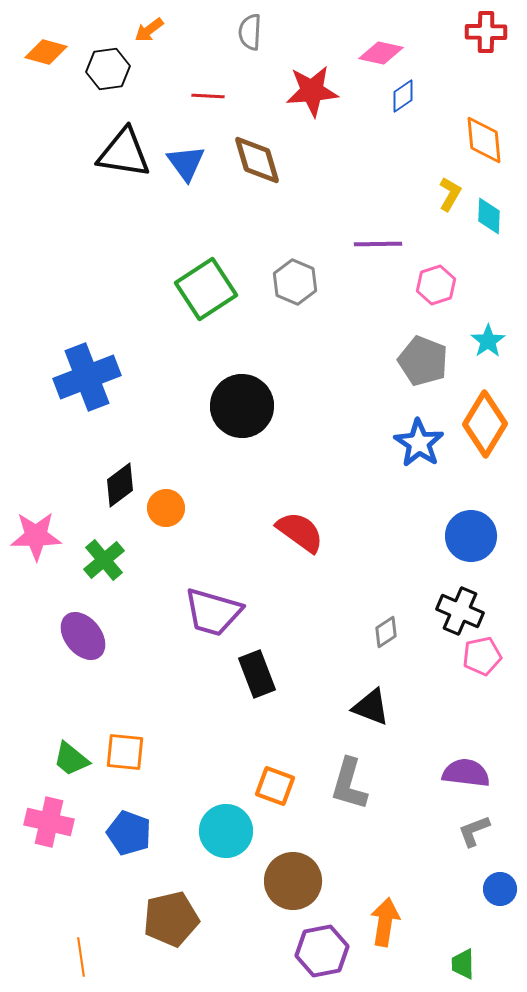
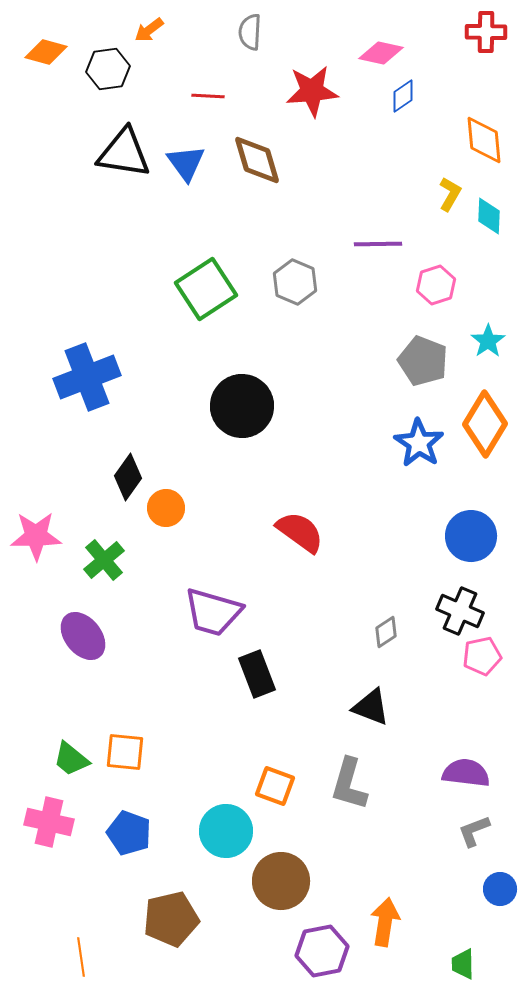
black diamond at (120, 485): moved 8 px right, 8 px up; rotated 18 degrees counterclockwise
brown circle at (293, 881): moved 12 px left
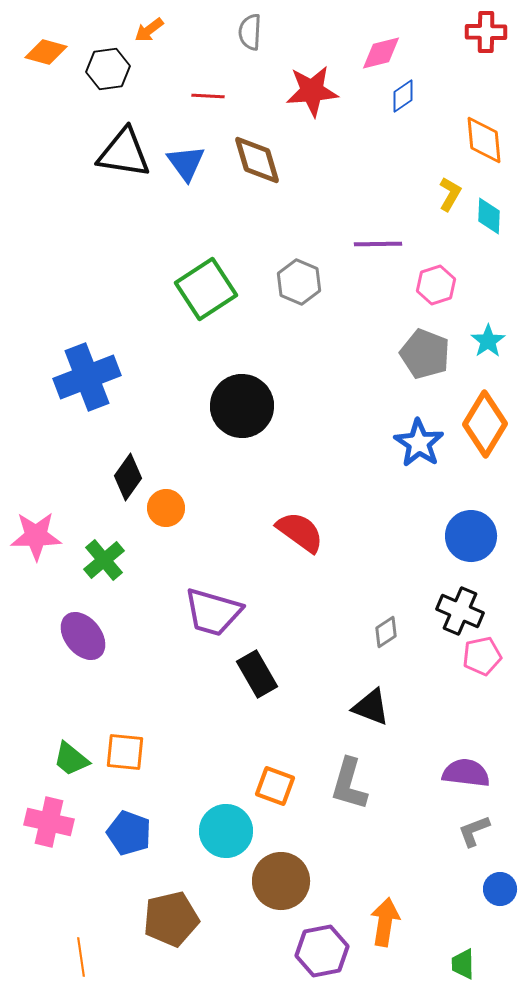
pink diamond at (381, 53): rotated 27 degrees counterclockwise
gray hexagon at (295, 282): moved 4 px right
gray pentagon at (423, 361): moved 2 px right, 7 px up
black rectangle at (257, 674): rotated 9 degrees counterclockwise
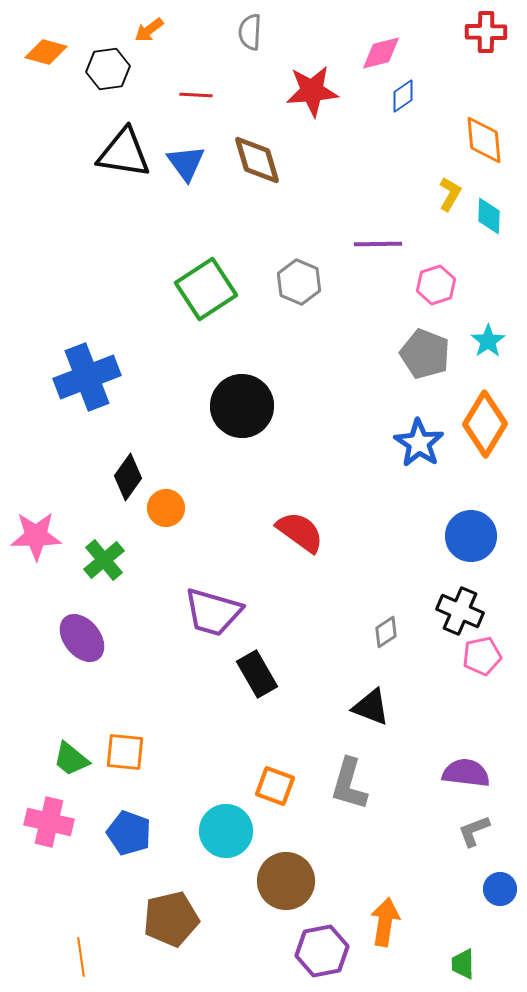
red line at (208, 96): moved 12 px left, 1 px up
purple ellipse at (83, 636): moved 1 px left, 2 px down
brown circle at (281, 881): moved 5 px right
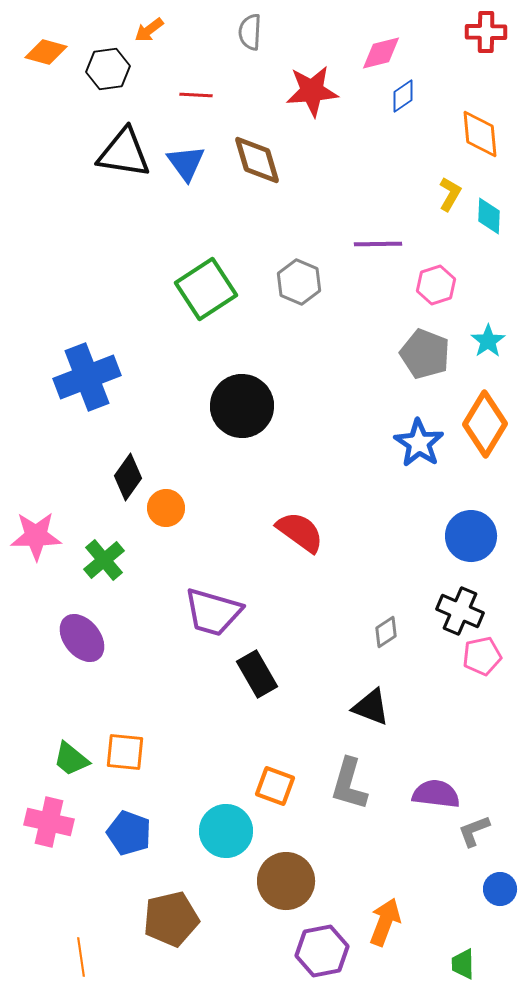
orange diamond at (484, 140): moved 4 px left, 6 px up
purple semicircle at (466, 773): moved 30 px left, 21 px down
orange arrow at (385, 922): rotated 12 degrees clockwise
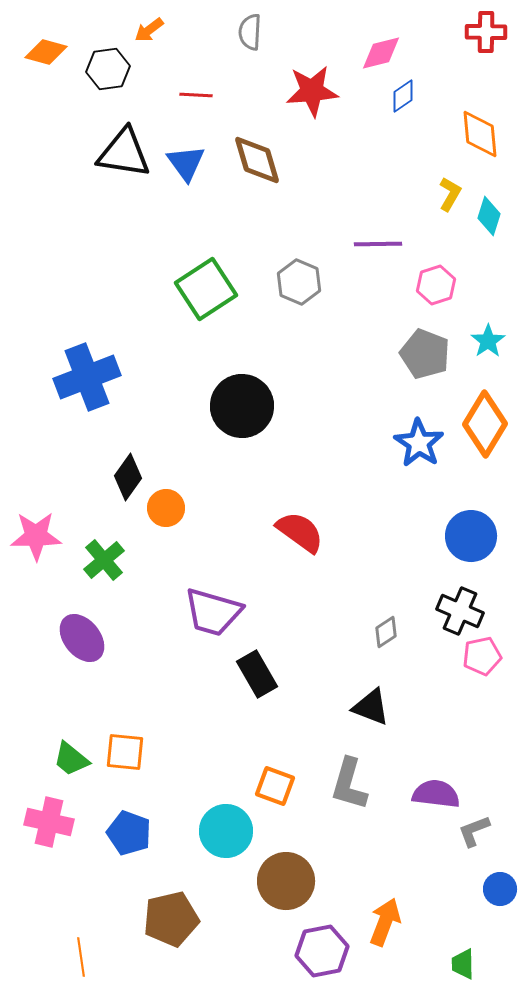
cyan diamond at (489, 216): rotated 15 degrees clockwise
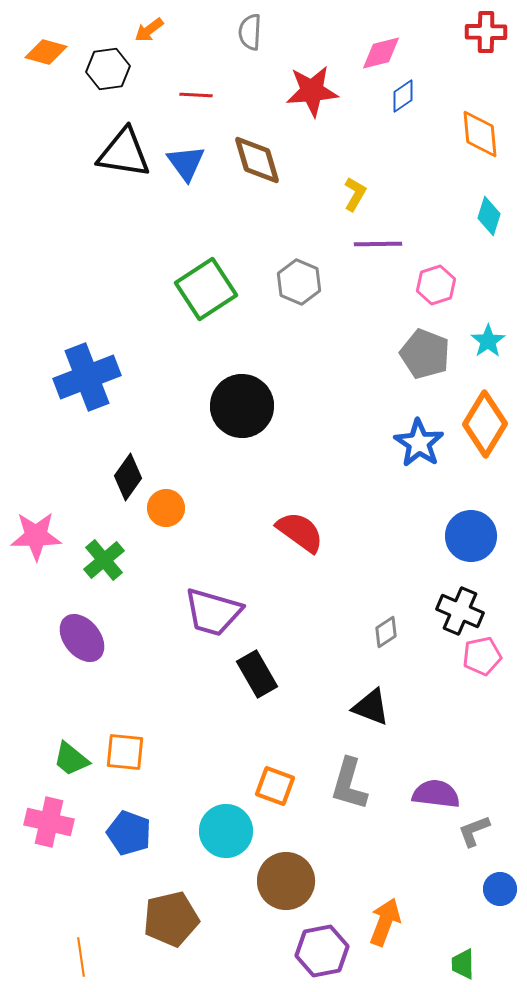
yellow L-shape at (450, 194): moved 95 px left
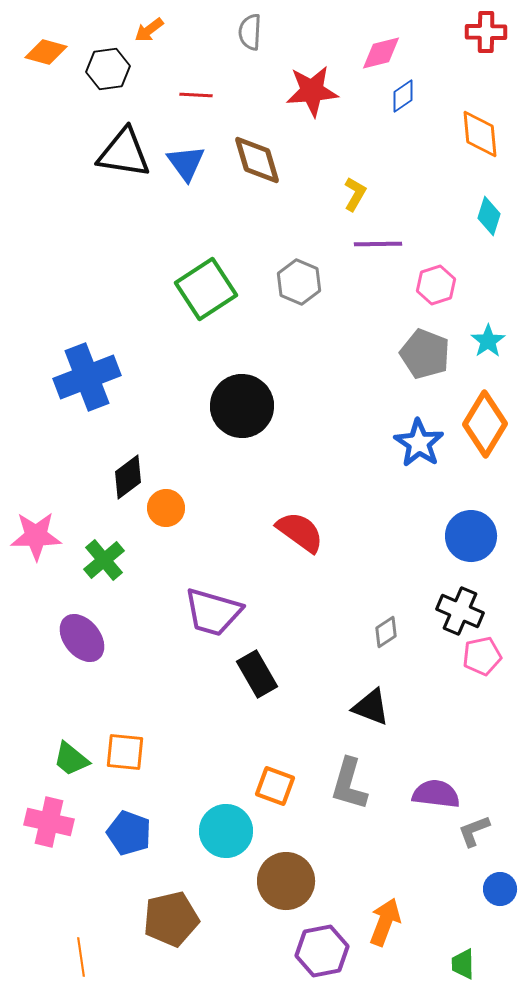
black diamond at (128, 477): rotated 18 degrees clockwise
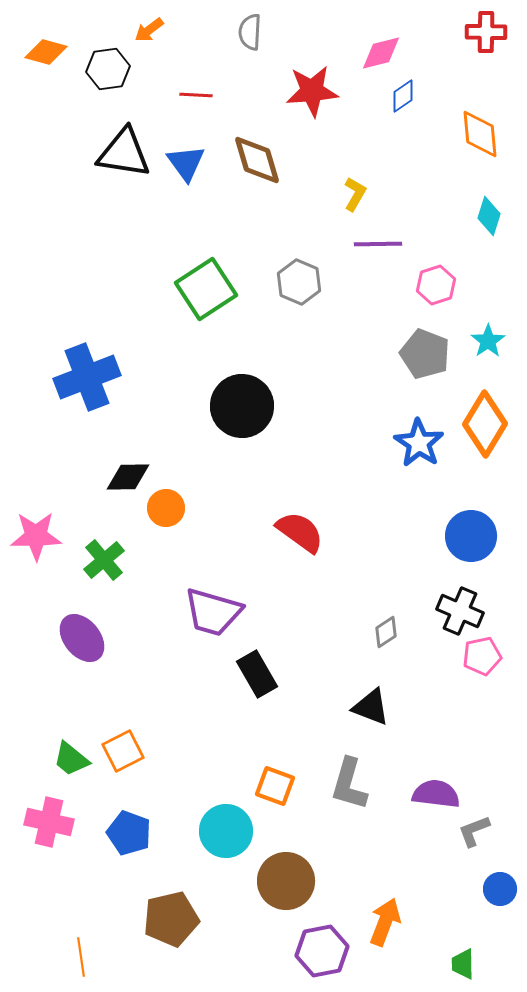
black diamond at (128, 477): rotated 36 degrees clockwise
orange square at (125, 752): moved 2 px left, 1 px up; rotated 33 degrees counterclockwise
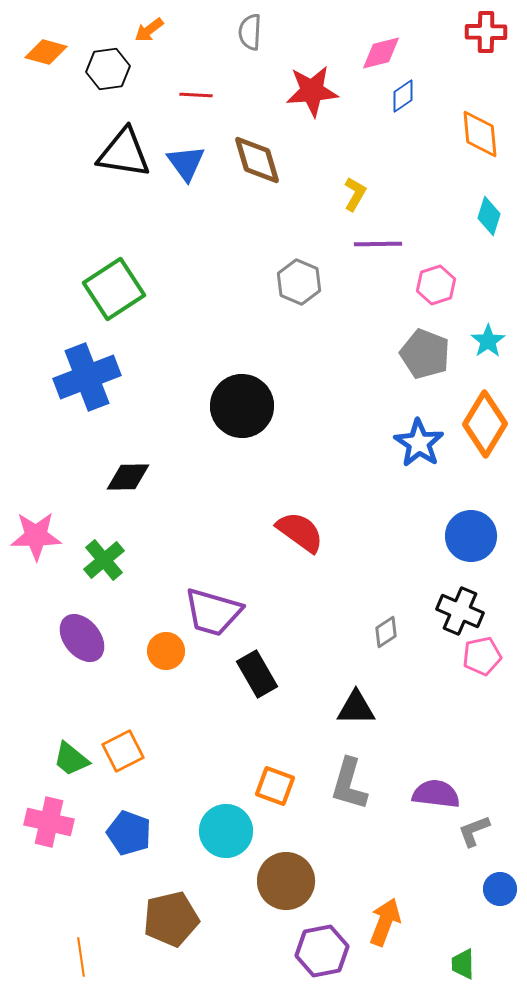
green square at (206, 289): moved 92 px left
orange circle at (166, 508): moved 143 px down
black triangle at (371, 707): moved 15 px left, 1 px down; rotated 21 degrees counterclockwise
